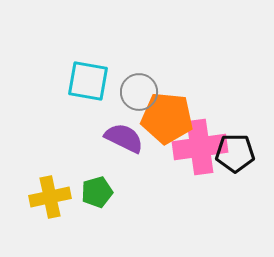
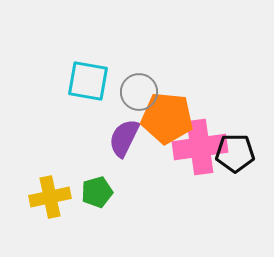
purple semicircle: rotated 90 degrees counterclockwise
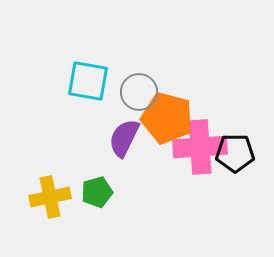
orange pentagon: rotated 9 degrees clockwise
pink cross: rotated 4 degrees clockwise
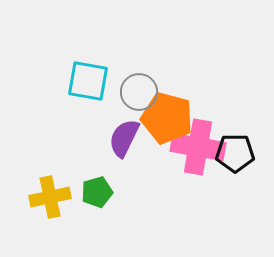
pink cross: moved 2 px left; rotated 14 degrees clockwise
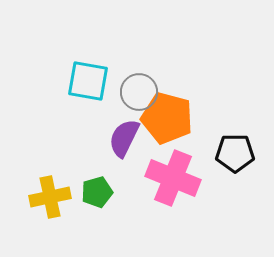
pink cross: moved 25 px left, 31 px down; rotated 12 degrees clockwise
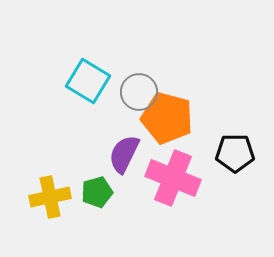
cyan square: rotated 21 degrees clockwise
purple semicircle: moved 16 px down
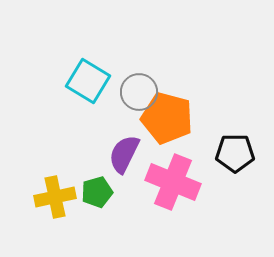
pink cross: moved 4 px down
yellow cross: moved 5 px right
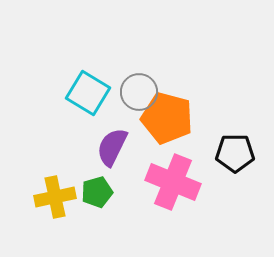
cyan square: moved 12 px down
purple semicircle: moved 12 px left, 7 px up
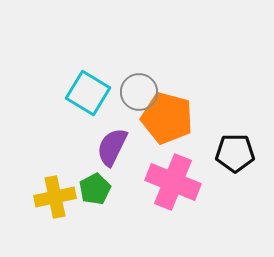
green pentagon: moved 2 px left, 3 px up; rotated 12 degrees counterclockwise
